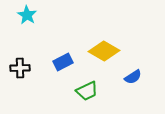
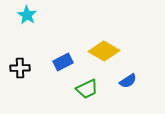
blue semicircle: moved 5 px left, 4 px down
green trapezoid: moved 2 px up
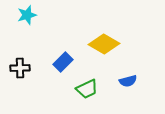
cyan star: rotated 24 degrees clockwise
yellow diamond: moved 7 px up
blue rectangle: rotated 18 degrees counterclockwise
blue semicircle: rotated 18 degrees clockwise
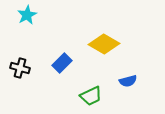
cyan star: rotated 12 degrees counterclockwise
blue rectangle: moved 1 px left, 1 px down
black cross: rotated 18 degrees clockwise
green trapezoid: moved 4 px right, 7 px down
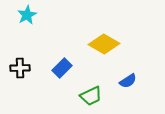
blue rectangle: moved 5 px down
black cross: rotated 18 degrees counterclockwise
blue semicircle: rotated 18 degrees counterclockwise
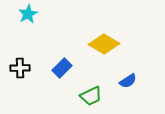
cyan star: moved 1 px right, 1 px up
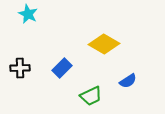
cyan star: rotated 18 degrees counterclockwise
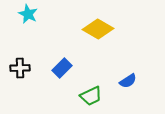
yellow diamond: moved 6 px left, 15 px up
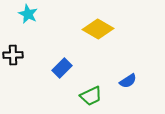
black cross: moved 7 px left, 13 px up
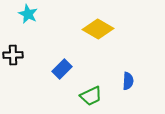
blue rectangle: moved 1 px down
blue semicircle: rotated 54 degrees counterclockwise
